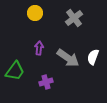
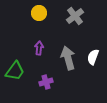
yellow circle: moved 4 px right
gray cross: moved 1 px right, 2 px up
gray arrow: rotated 140 degrees counterclockwise
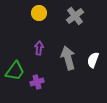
white semicircle: moved 3 px down
purple cross: moved 9 px left
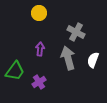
gray cross: moved 1 px right, 16 px down; rotated 24 degrees counterclockwise
purple arrow: moved 1 px right, 1 px down
purple cross: moved 2 px right; rotated 16 degrees counterclockwise
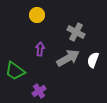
yellow circle: moved 2 px left, 2 px down
gray arrow: rotated 75 degrees clockwise
green trapezoid: rotated 90 degrees clockwise
purple cross: moved 9 px down
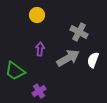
gray cross: moved 3 px right
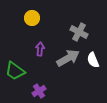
yellow circle: moved 5 px left, 3 px down
white semicircle: rotated 42 degrees counterclockwise
